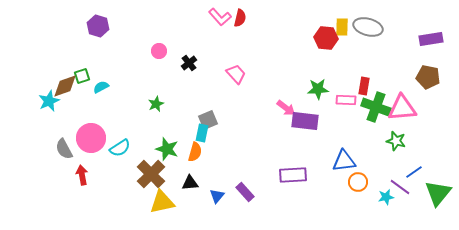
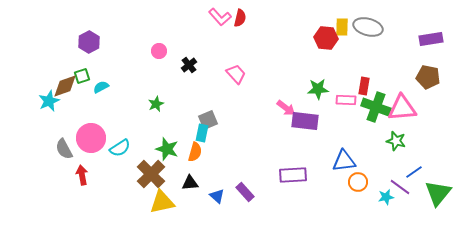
purple hexagon at (98, 26): moved 9 px left, 16 px down; rotated 15 degrees clockwise
black cross at (189, 63): moved 2 px down
blue triangle at (217, 196): rotated 28 degrees counterclockwise
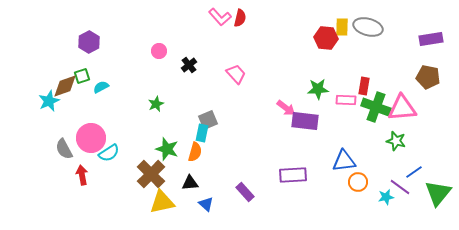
cyan semicircle at (120, 148): moved 11 px left, 5 px down
blue triangle at (217, 196): moved 11 px left, 8 px down
